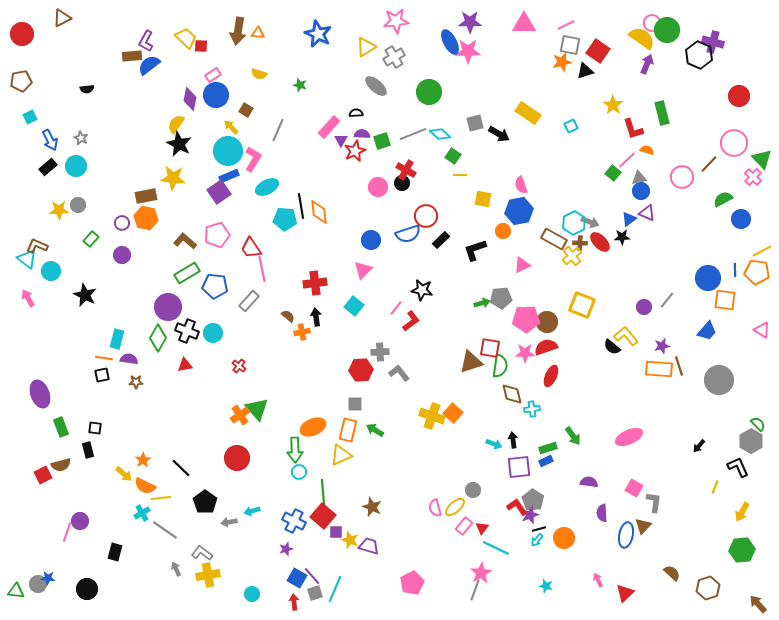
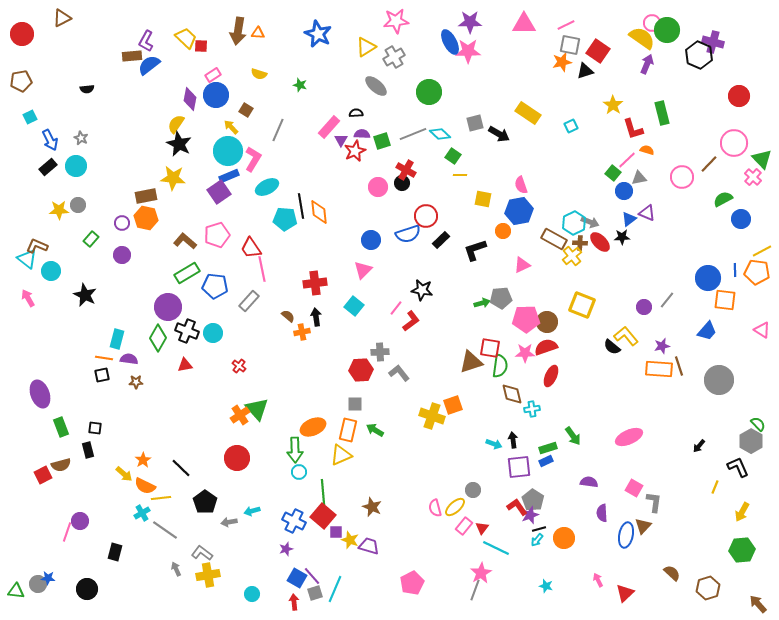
blue circle at (641, 191): moved 17 px left
orange square at (453, 413): moved 8 px up; rotated 30 degrees clockwise
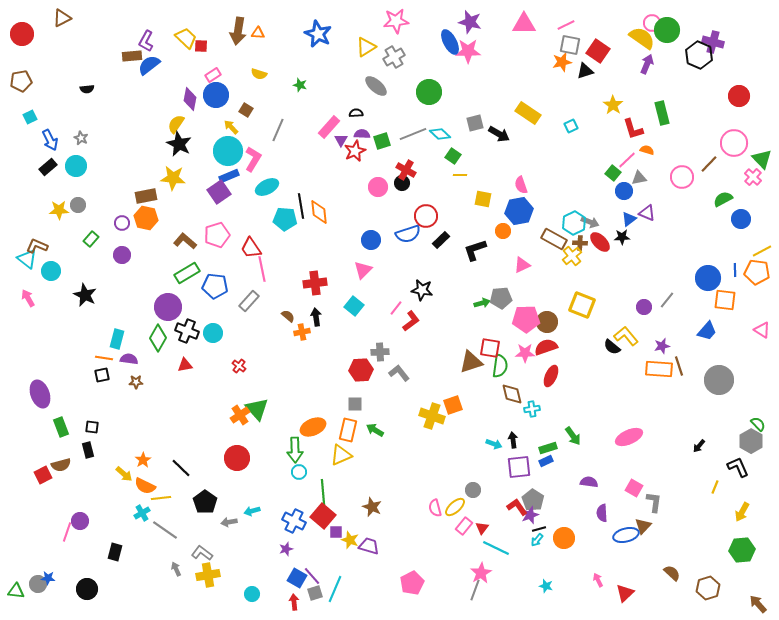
purple star at (470, 22): rotated 15 degrees clockwise
black square at (95, 428): moved 3 px left, 1 px up
blue ellipse at (626, 535): rotated 65 degrees clockwise
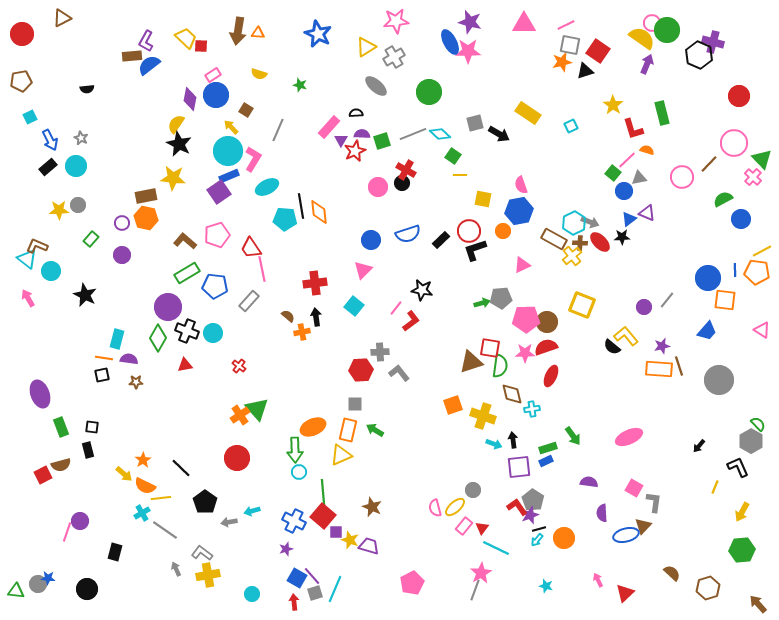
red circle at (426, 216): moved 43 px right, 15 px down
yellow cross at (432, 416): moved 51 px right
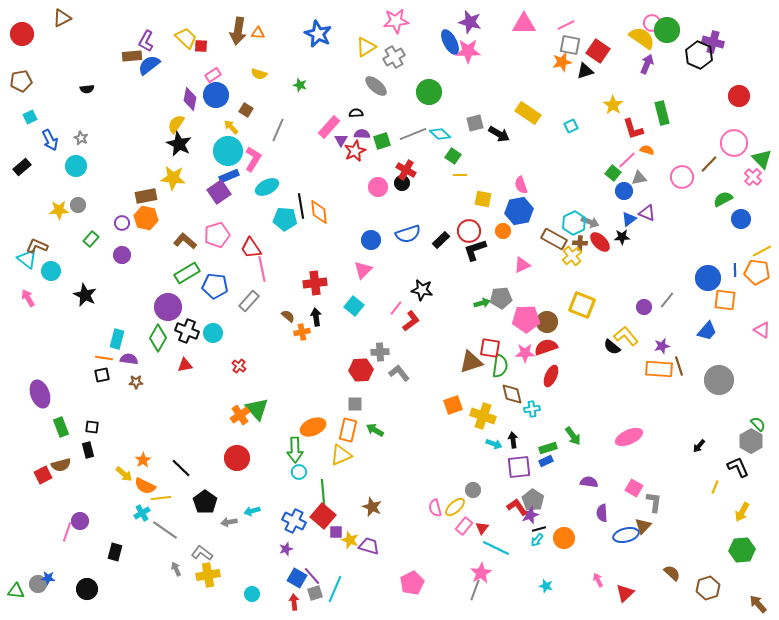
black rectangle at (48, 167): moved 26 px left
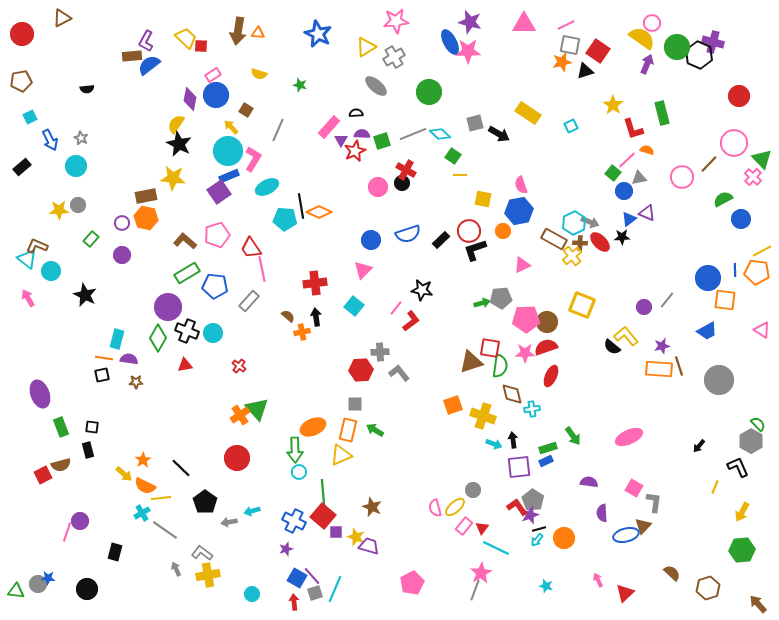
green circle at (667, 30): moved 10 px right, 17 px down
orange diamond at (319, 212): rotated 60 degrees counterclockwise
blue trapezoid at (707, 331): rotated 20 degrees clockwise
yellow star at (350, 540): moved 6 px right, 3 px up
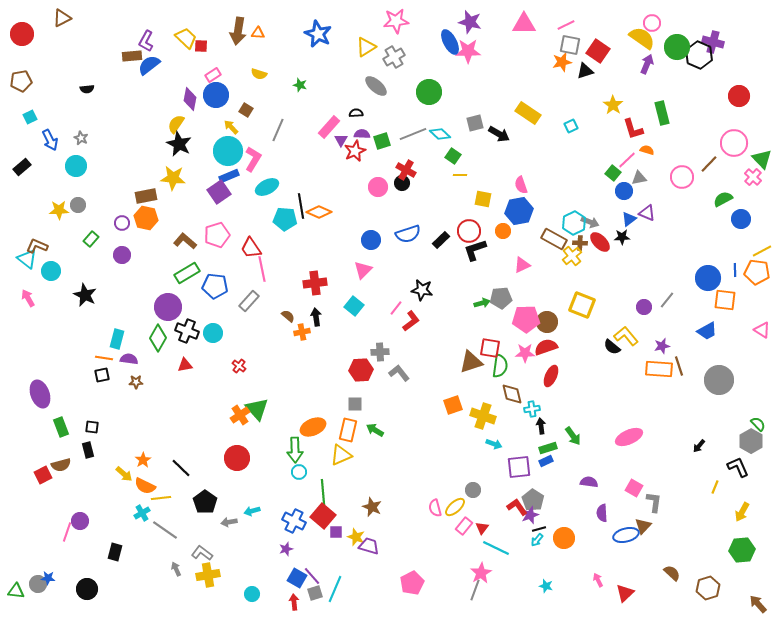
black arrow at (513, 440): moved 28 px right, 14 px up
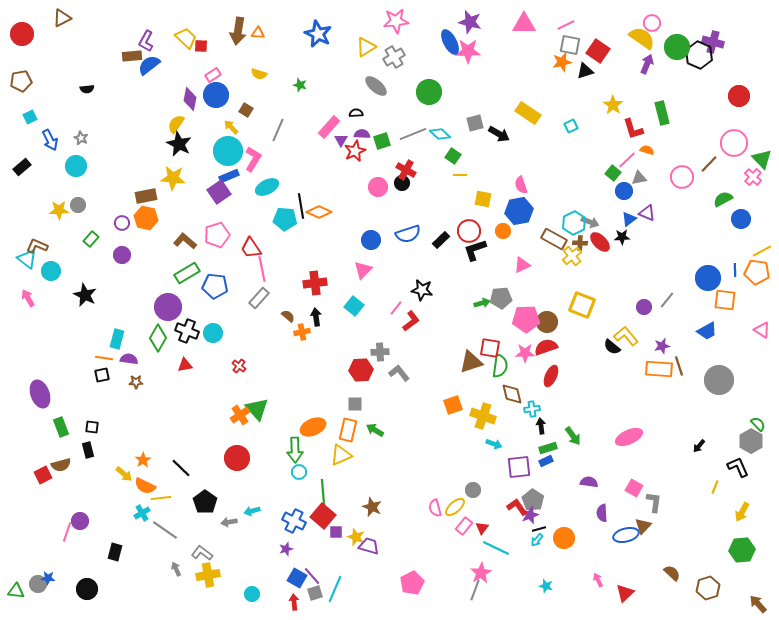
gray rectangle at (249, 301): moved 10 px right, 3 px up
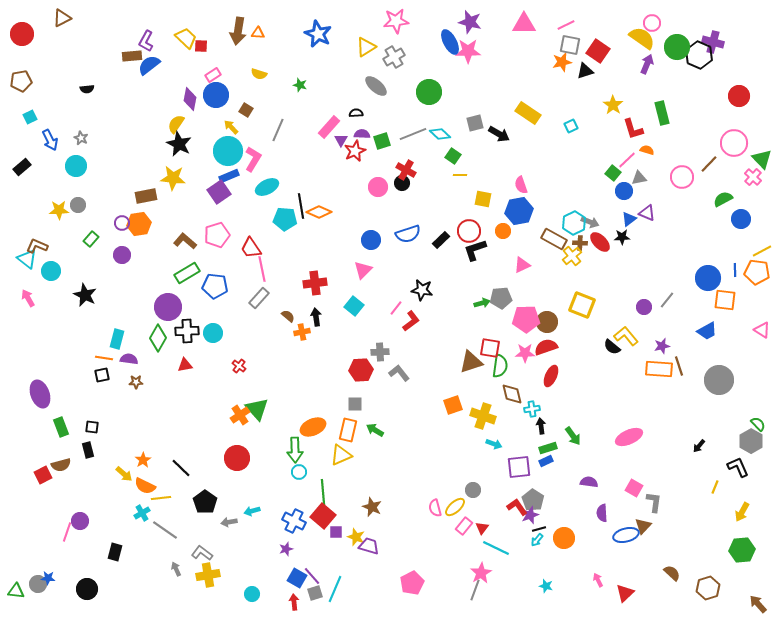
orange hexagon at (146, 218): moved 7 px left, 6 px down; rotated 20 degrees counterclockwise
black cross at (187, 331): rotated 25 degrees counterclockwise
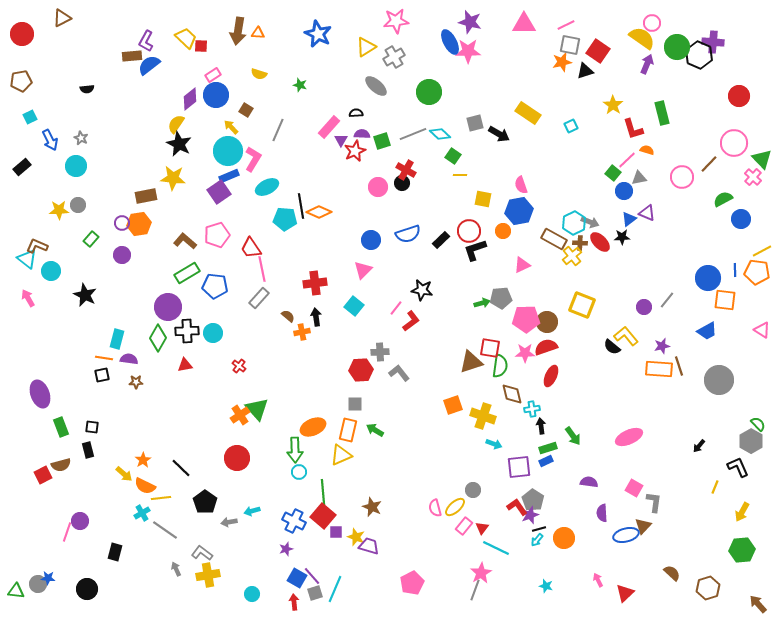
purple cross at (713, 42): rotated 10 degrees counterclockwise
purple diamond at (190, 99): rotated 40 degrees clockwise
